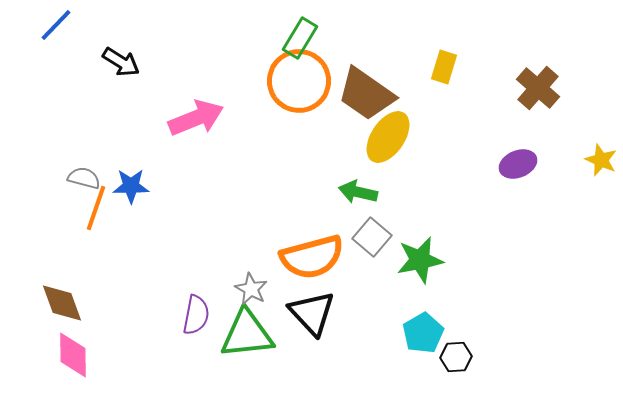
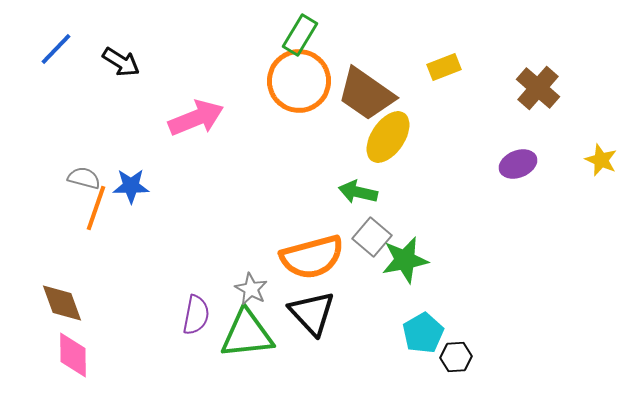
blue line: moved 24 px down
green rectangle: moved 3 px up
yellow rectangle: rotated 52 degrees clockwise
green star: moved 15 px left
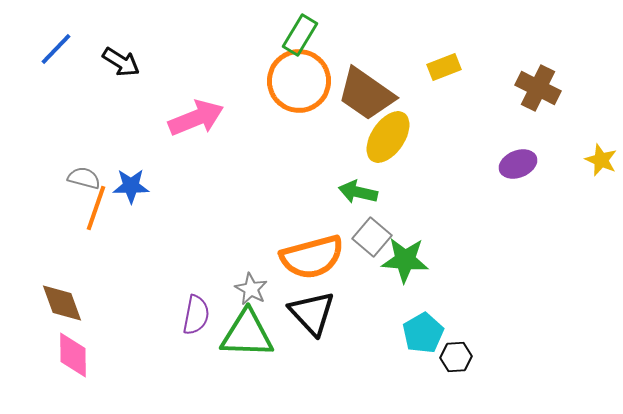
brown cross: rotated 15 degrees counterclockwise
green star: rotated 15 degrees clockwise
green triangle: rotated 8 degrees clockwise
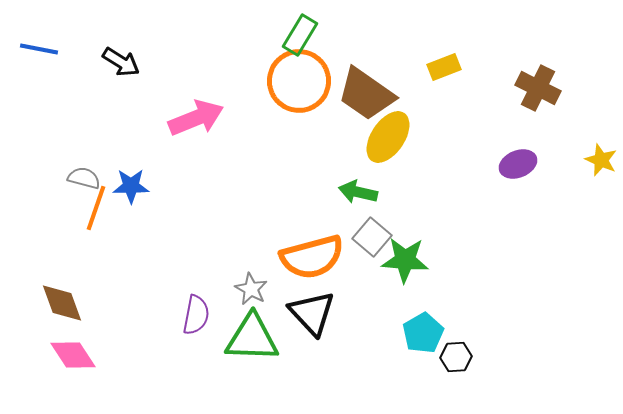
blue line: moved 17 px left; rotated 57 degrees clockwise
green triangle: moved 5 px right, 4 px down
pink diamond: rotated 33 degrees counterclockwise
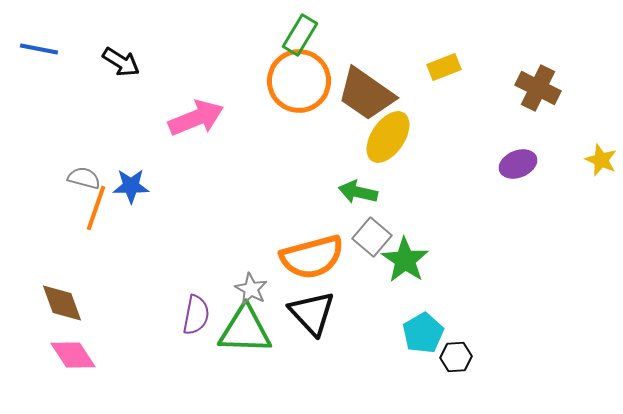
green star: rotated 30 degrees clockwise
green triangle: moved 7 px left, 8 px up
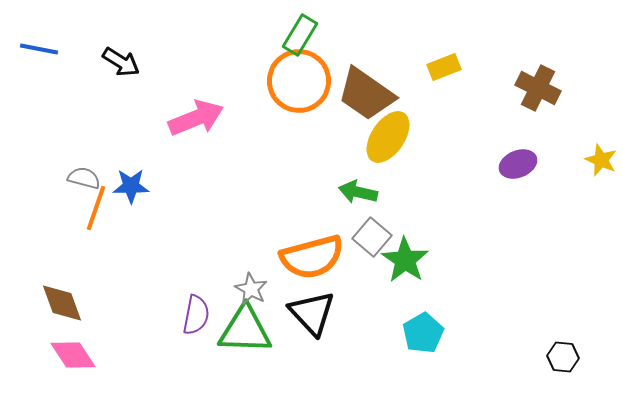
black hexagon: moved 107 px right; rotated 8 degrees clockwise
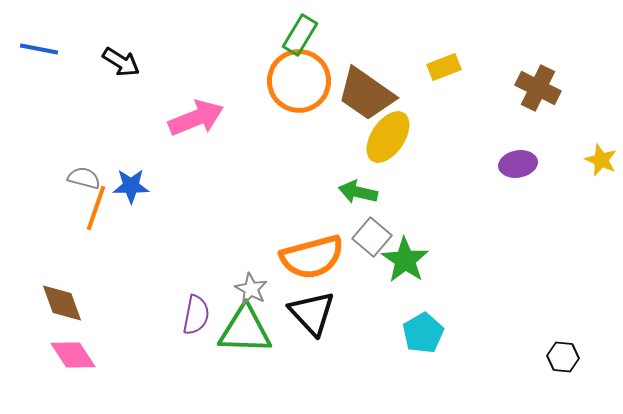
purple ellipse: rotated 12 degrees clockwise
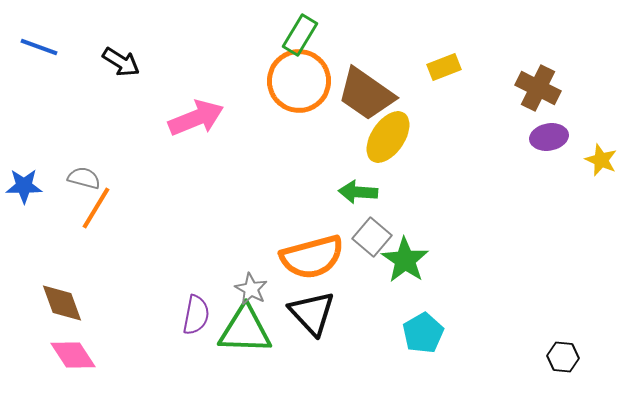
blue line: moved 2 px up; rotated 9 degrees clockwise
purple ellipse: moved 31 px right, 27 px up
blue star: moved 107 px left
green arrow: rotated 9 degrees counterclockwise
orange line: rotated 12 degrees clockwise
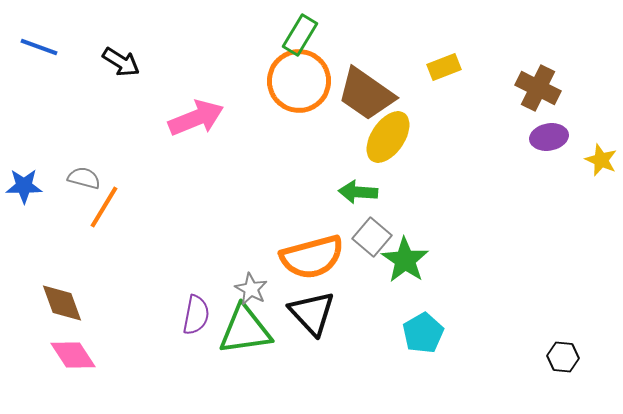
orange line: moved 8 px right, 1 px up
green triangle: rotated 10 degrees counterclockwise
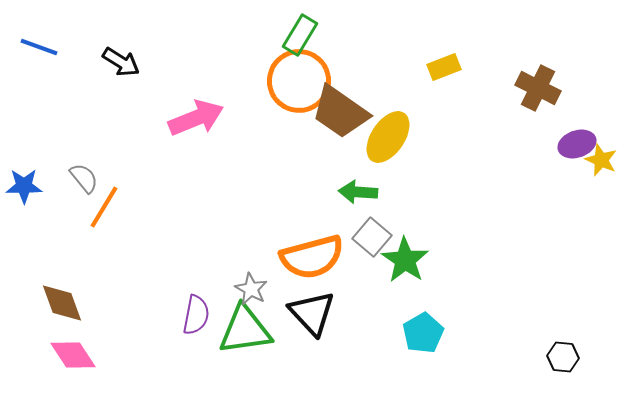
brown trapezoid: moved 26 px left, 18 px down
purple ellipse: moved 28 px right, 7 px down; rotated 9 degrees counterclockwise
gray semicircle: rotated 36 degrees clockwise
